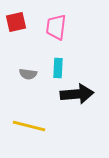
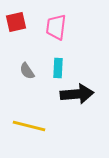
gray semicircle: moved 1 px left, 3 px up; rotated 48 degrees clockwise
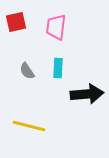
black arrow: moved 10 px right
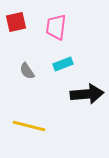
cyan rectangle: moved 5 px right, 4 px up; rotated 66 degrees clockwise
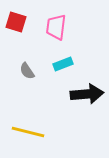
red square: rotated 30 degrees clockwise
yellow line: moved 1 px left, 6 px down
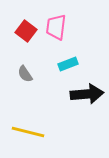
red square: moved 10 px right, 9 px down; rotated 20 degrees clockwise
cyan rectangle: moved 5 px right
gray semicircle: moved 2 px left, 3 px down
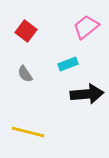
pink trapezoid: moved 30 px right; rotated 44 degrees clockwise
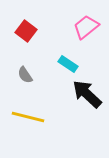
cyan rectangle: rotated 54 degrees clockwise
gray semicircle: moved 1 px down
black arrow: rotated 132 degrees counterclockwise
yellow line: moved 15 px up
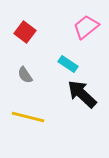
red square: moved 1 px left, 1 px down
black arrow: moved 5 px left
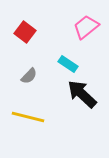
gray semicircle: moved 4 px right, 1 px down; rotated 102 degrees counterclockwise
